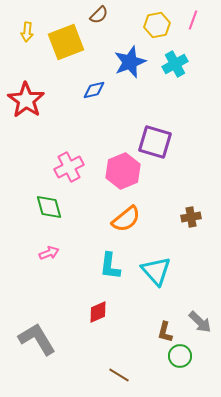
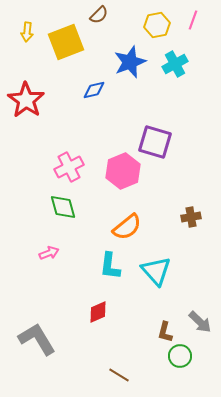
green diamond: moved 14 px right
orange semicircle: moved 1 px right, 8 px down
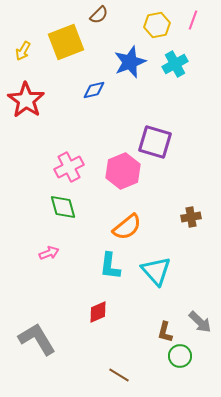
yellow arrow: moved 4 px left, 19 px down; rotated 24 degrees clockwise
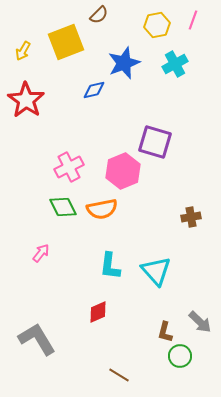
blue star: moved 6 px left, 1 px down
green diamond: rotated 12 degrees counterclockwise
orange semicircle: moved 25 px left, 18 px up; rotated 28 degrees clockwise
pink arrow: moved 8 px left; rotated 30 degrees counterclockwise
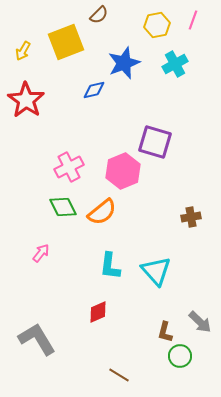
orange semicircle: moved 3 px down; rotated 28 degrees counterclockwise
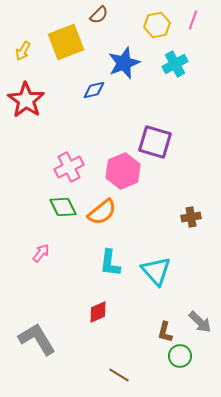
cyan L-shape: moved 3 px up
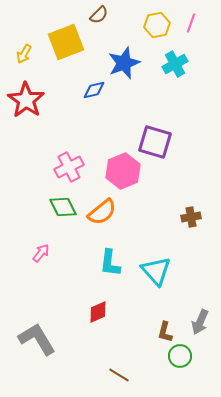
pink line: moved 2 px left, 3 px down
yellow arrow: moved 1 px right, 3 px down
gray arrow: rotated 70 degrees clockwise
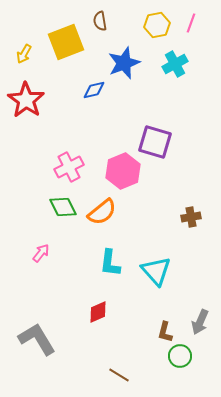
brown semicircle: moved 1 px right, 6 px down; rotated 126 degrees clockwise
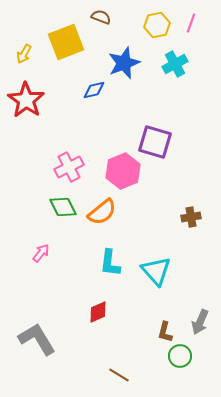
brown semicircle: moved 1 px right, 4 px up; rotated 120 degrees clockwise
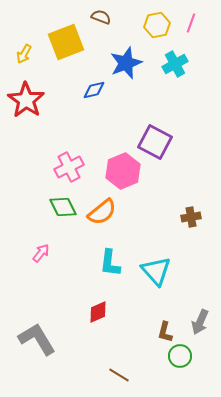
blue star: moved 2 px right
purple square: rotated 12 degrees clockwise
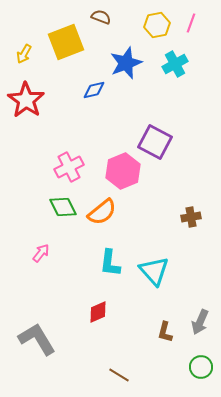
cyan triangle: moved 2 px left
green circle: moved 21 px right, 11 px down
